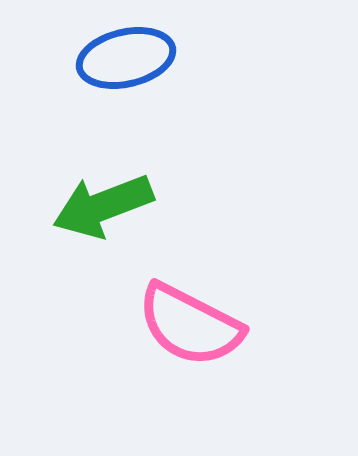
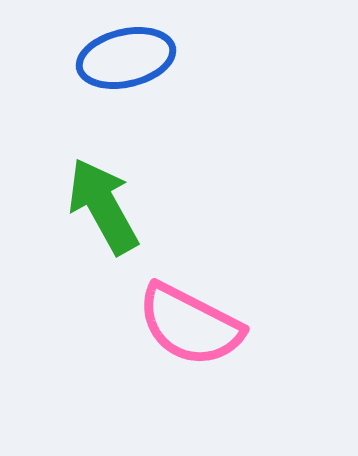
green arrow: rotated 82 degrees clockwise
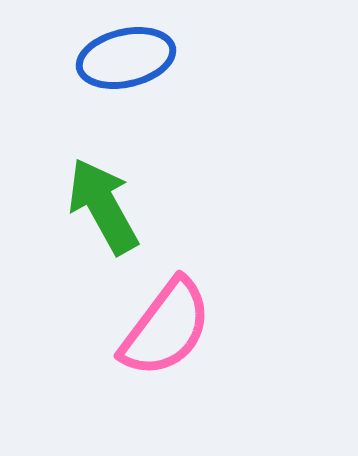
pink semicircle: moved 24 px left, 3 px down; rotated 80 degrees counterclockwise
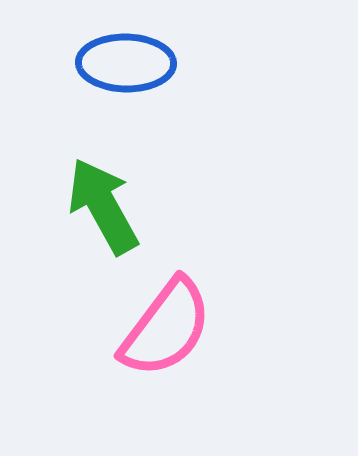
blue ellipse: moved 5 px down; rotated 14 degrees clockwise
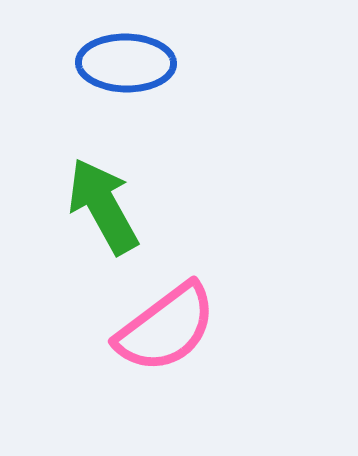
pink semicircle: rotated 16 degrees clockwise
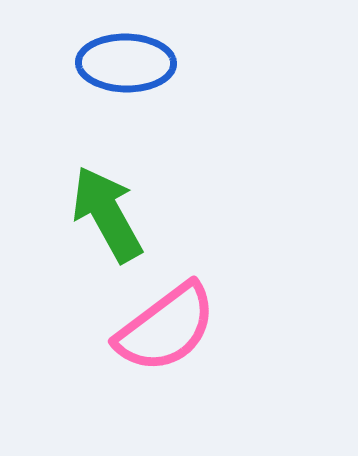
green arrow: moved 4 px right, 8 px down
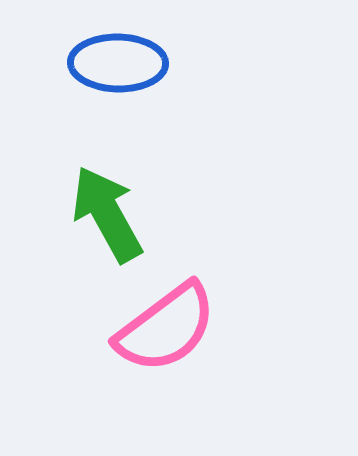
blue ellipse: moved 8 px left
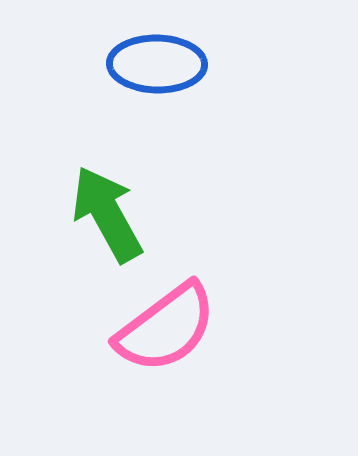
blue ellipse: moved 39 px right, 1 px down
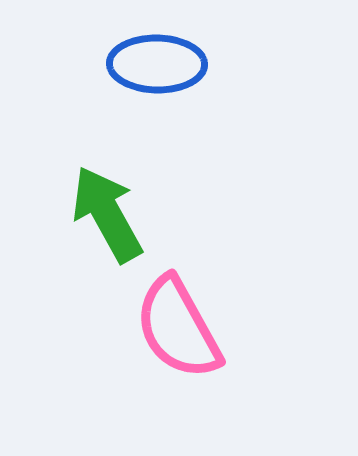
pink semicircle: moved 12 px right; rotated 98 degrees clockwise
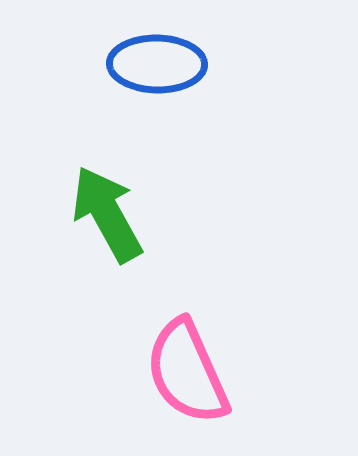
pink semicircle: moved 9 px right, 44 px down; rotated 5 degrees clockwise
